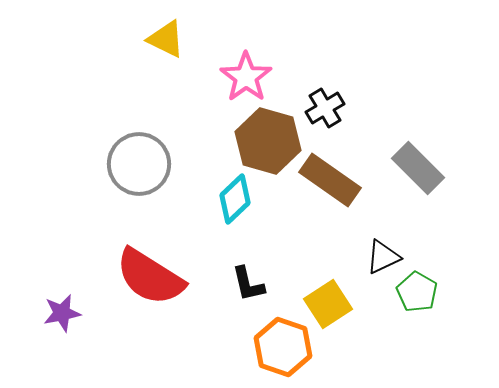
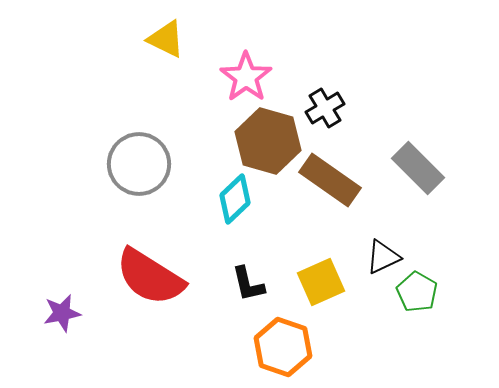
yellow square: moved 7 px left, 22 px up; rotated 9 degrees clockwise
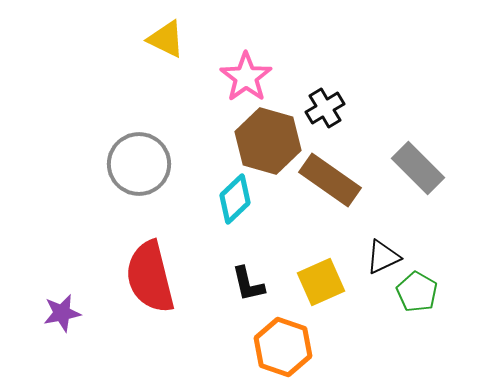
red semicircle: rotated 44 degrees clockwise
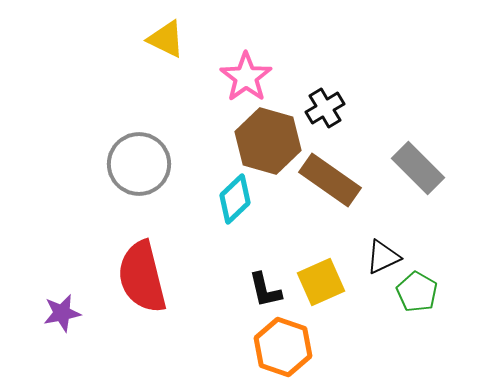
red semicircle: moved 8 px left
black L-shape: moved 17 px right, 6 px down
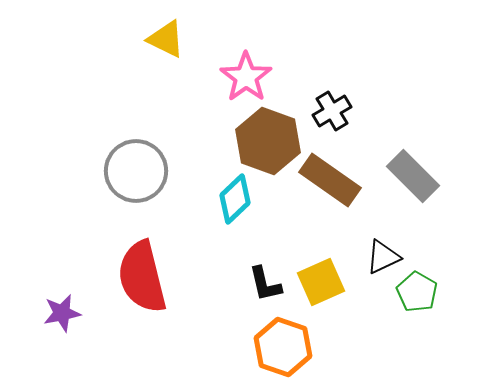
black cross: moved 7 px right, 3 px down
brown hexagon: rotated 4 degrees clockwise
gray circle: moved 3 px left, 7 px down
gray rectangle: moved 5 px left, 8 px down
black L-shape: moved 6 px up
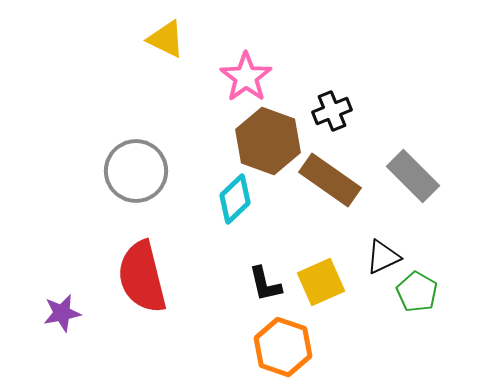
black cross: rotated 9 degrees clockwise
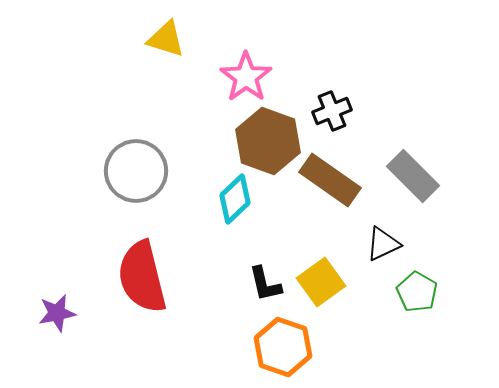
yellow triangle: rotated 9 degrees counterclockwise
black triangle: moved 13 px up
yellow square: rotated 12 degrees counterclockwise
purple star: moved 5 px left
